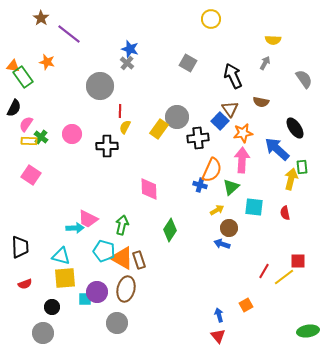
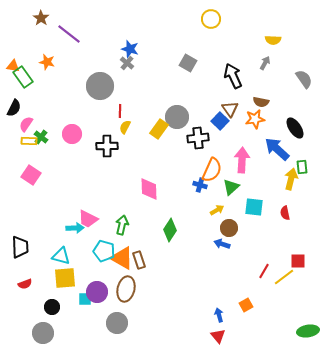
orange star at (243, 133): moved 12 px right, 14 px up
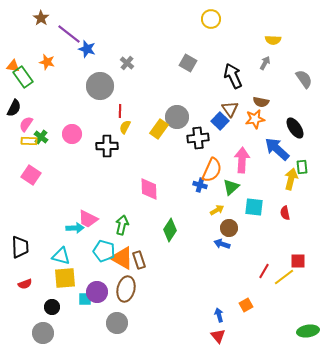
blue star at (130, 49): moved 43 px left
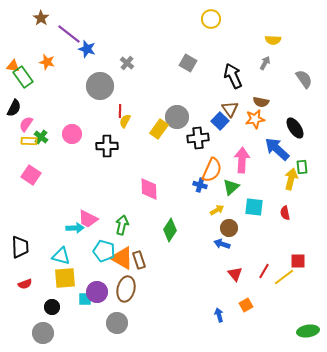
yellow semicircle at (125, 127): moved 6 px up
red triangle at (218, 336): moved 17 px right, 62 px up
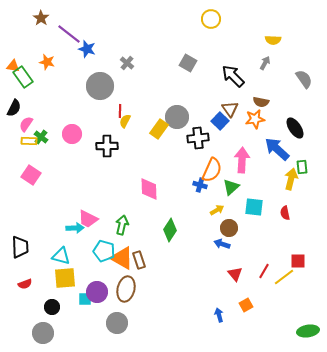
black arrow at (233, 76): rotated 20 degrees counterclockwise
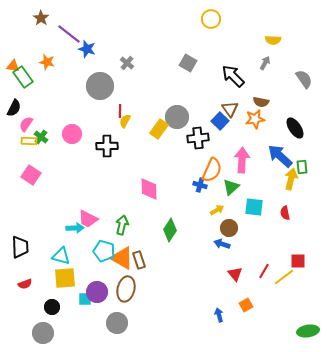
blue arrow at (277, 149): moved 3 px right, 7 px down
